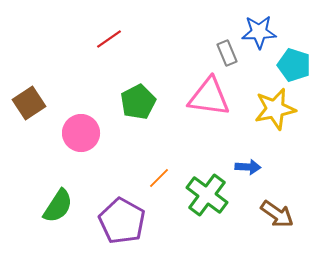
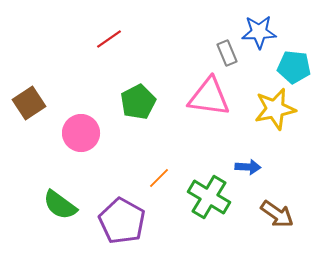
cyan pentagon: moved 2 px down; rotated 12 degrees counterclockwise
green cross: moved 2 px right, 2 px down; rotated 6 degrees counterclockwise
green semicircle: moved 2 px right, 1 px up; rotated 93 degrees clockwise
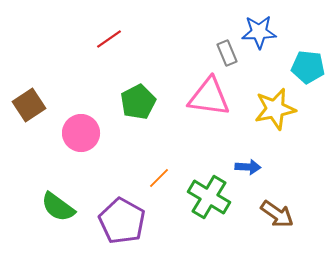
cyan pentagon: moved 14 px right
brown square: moved 2 px down
green semicircle: moved 2 px left, 2 px down
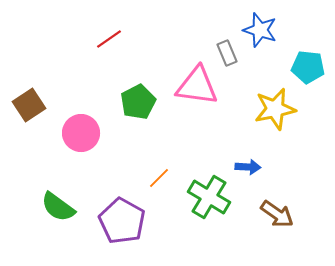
blue star: moved 1 px right, 2 px up; rotated 20 degrees clockwise
pink triangle: moved 12 px left, 11 px up
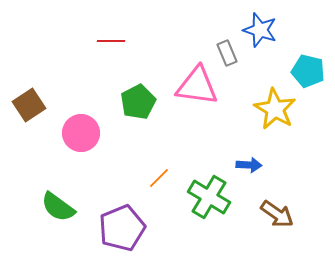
red line: moved 2 px right, 2 px down; rotated 36 degrees clockwise
cyan pentagon: moved 4 px down; rotated 8 degrees clockwise
yellow star: rotated 30 degrees counterclockwise
blue arrow: moved 1 px right, 2 px up
purple pentagon: moved 7 px down; rotated 21 degrees clockwise
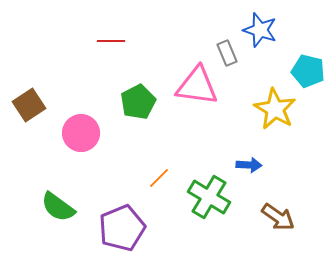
brown arrow: moved 1 px right, 3 px down
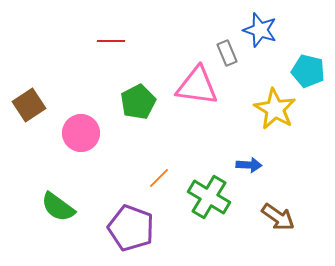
purple pentagon: moved 9 px right; rotated 30 degrees counterclockwise
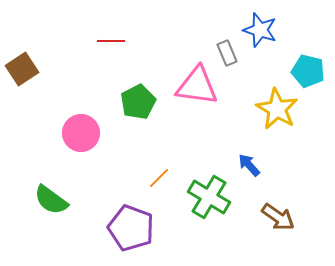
brown square: moved 7 px left, 36 px up
yellow star: moved 2 px right
blue arrow: rotated 135 degrees counterclockwise
green semicircle: moved 7 px left, 7 px up
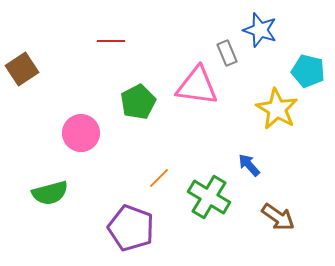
green semicircle: moved 1 px left, 7 px up; rotated 51 degrees counterclockwise
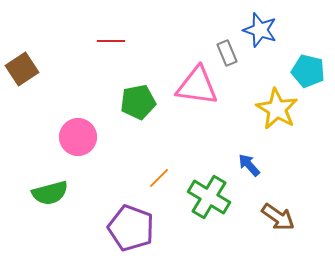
green pentagon: rotated 16 degrees clockwise
pink circle: moved 3 px left, 4 px down
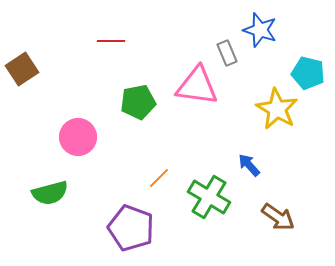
cyan pentagon: moved 2 px down
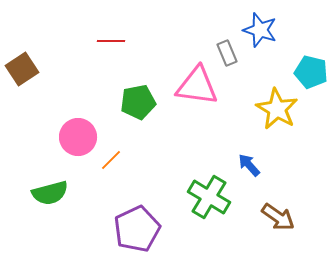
cyan pentagon: moved 3 px right, 1 px up
orange line: moved 48 px left, 18 px up
purple pentagon: moved 6 px right, 1 px down; rotated 27 degrees clockwise
